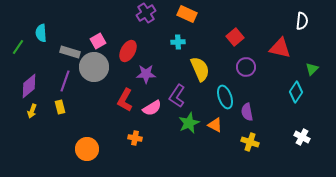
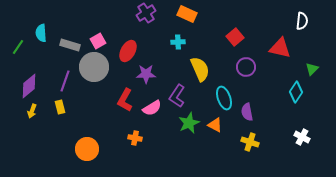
gray rectangle: moved 7 px up
cyan ellipse: moved 1 px left, 1 px down
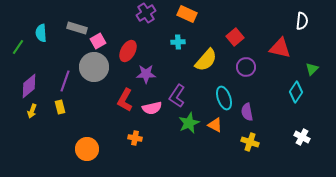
gray rectangle: moved 7 px right, 17 px up
yellow semicircle: moved 6 px right, 9 px up; rotated 65 degrees clockwise
pink semicircle: rotated 18 degrees clockwise
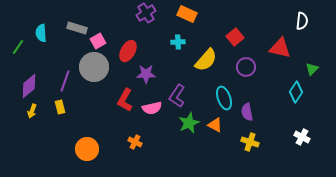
orange cross: moved 4 px down; rotated 16 degrees clockwise
